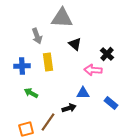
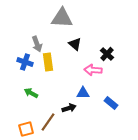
gray arrow: moved 8 px down
blue cross: moved 3 px right, 4 px up; rotated 21 degrees clockwise
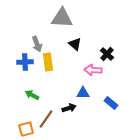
blue cross: rotated 21 degrees counterclockwise
green arrow: moved 1 px right, 2 px down
brown line: moved 2 px left, 3 px up
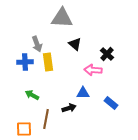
brown line: rotated 24 degrees counterclockwise
orange square: moved 2 px left; rotated 14 degrees clockwise
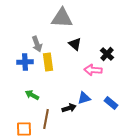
blue triangle: moved 1 px right, 5 px down; rotated 16 degrees counterclockwise
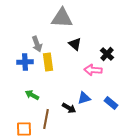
black arrow: rotated 48 degrees clockwise
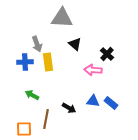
blue triangle: moved 9 px right, 3 px down; rotated 24 degrees clockwise
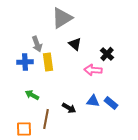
gray triangle: rotated 35 degrees counterclockwise
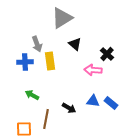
yellow rectangle: moved 2 px right, 1 px up
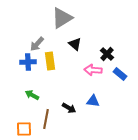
gray arrow: rotated 63 degrees clockwise
blue cross: moved 3 px right
blue rectangle: moved 9 px right, 29 px up
